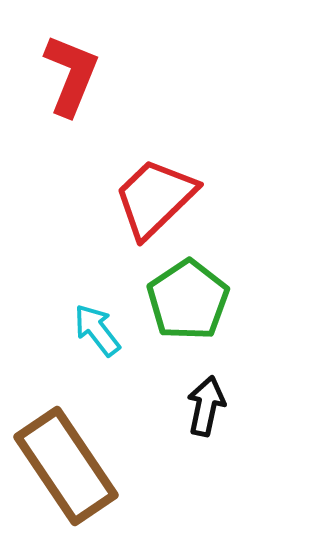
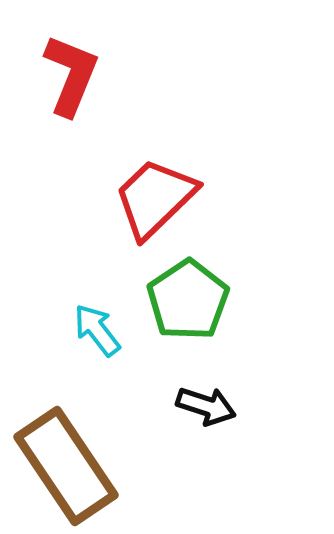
black arrow: rotated 96 degrees clockwise
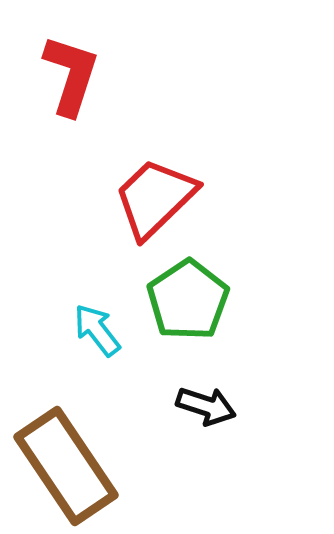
red L-shape: rotated 4 degrees counterclockwise
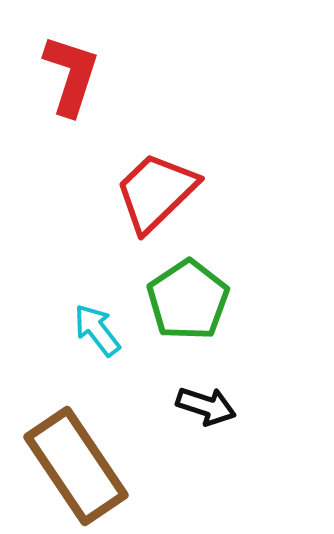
red trapezoid: moved 1 px right, 6 px up
brown rectangle: moved 10 px right
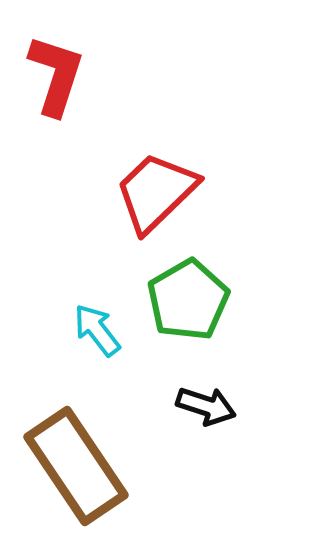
red L-shape: moved 15 px left
green pentagon: rotated 4 degrees clockwise
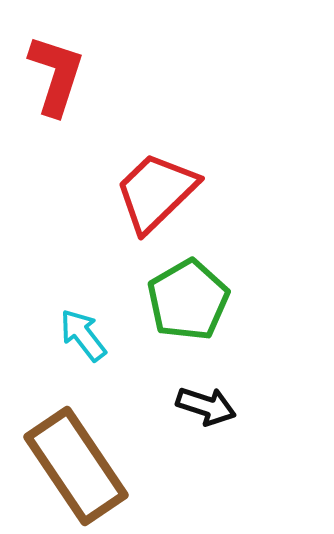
cyan arrow: moved 14 px left, 5 px down
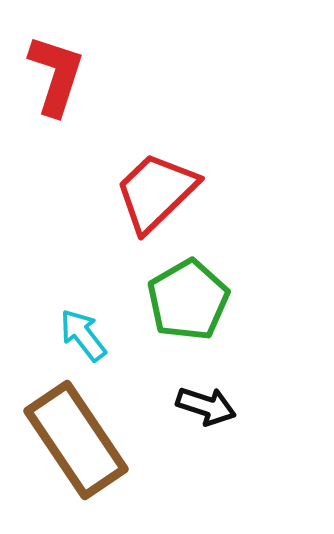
brown rectangle: moved 26 px up
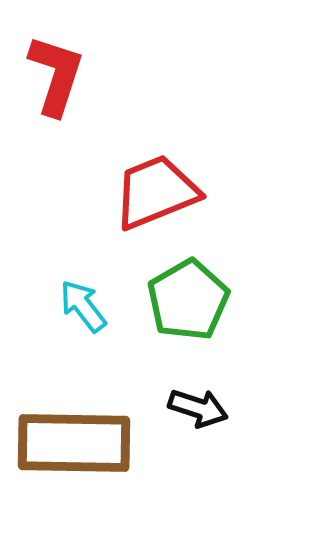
red trapezoid: rotated 22 degrees clockwise
cyan arrow: moved 29 px up
black arrow: moved 8 px left, 2 px down
brown rectangle: moved 2 px left, 3 px down; rotated 55 degrees counterclockwise
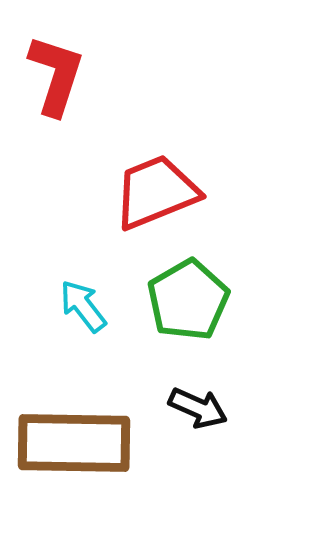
black arrow: rotated 6 degrees clockwise
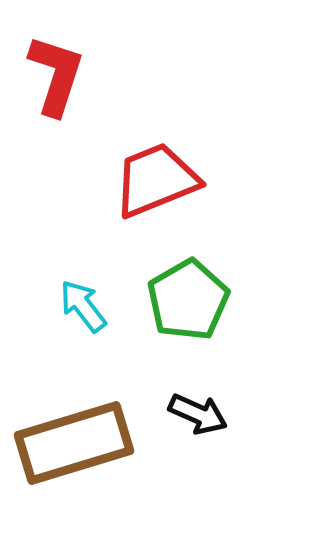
red trapezoid: moved 12 px up
black arrow: moved 6 px down
brown rectangle: rotated 18 degrees counterclockwise
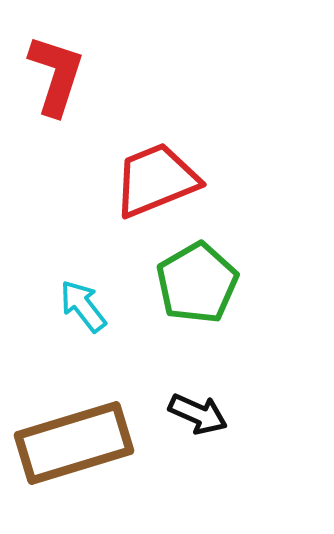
green pentagon: moved 9 px right, 17 px up
